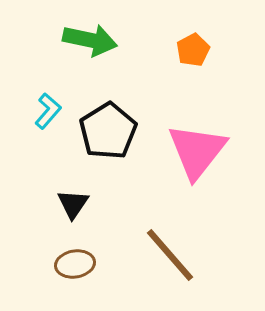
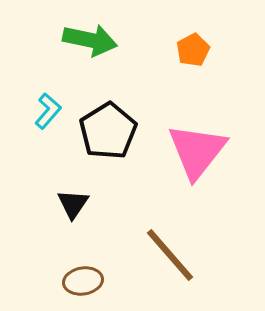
brown ellipse: moved 8 px right, 17 px down
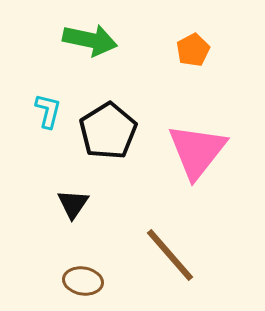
cyan L-shape: rotated 27 degrees counterclockwise
brown ellipse: rotated 18 degrees clockwise
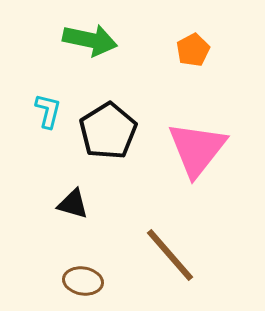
pink triangle: moved 2 px up
black triangle: rotated 48 degrees counterclockwise
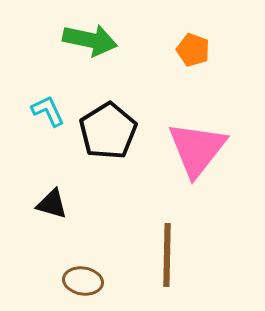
orange pentagon: rotated 24 degrees counterclockwise
cyan L-shape: rotated 39 degrees counterclockwise
black triangle: moved 21 px left
brown line: moved 3 px left; rotated 42 degrees clockwise
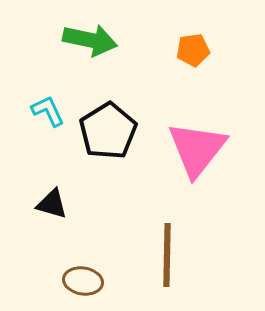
orange pentagon: rotated 28 degrees counterclockwise
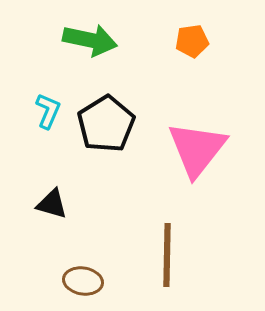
orange pentagon: moved 1 px left, 9 px up
cyan L-shape: rotated 48 degrees clockwise
black pentagon: moved 2 px left, 7 px up
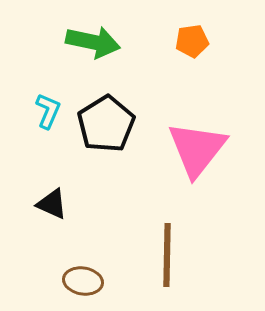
green arrow: moved 3 px right, 2 px down
black triangle: rotated 8 degrees clockwise
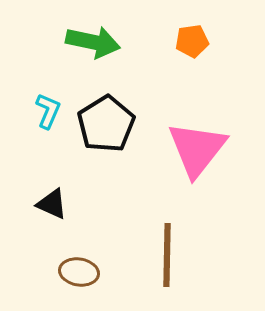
brown ellipse: moved 4 px left, 9 px up
